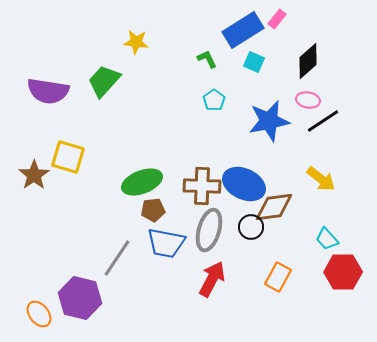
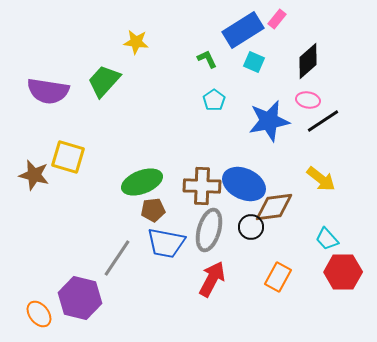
brown star: rotated 24 degrees counterclockwise
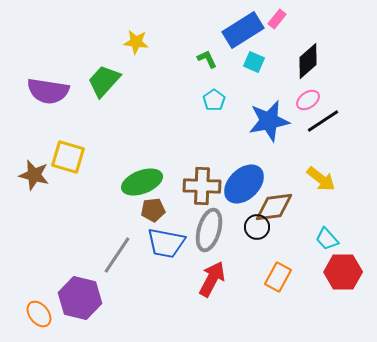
pink ellipse: rotated 45 degrees counterclockwise
blue ellipse: rotated 69 degrees counterclockwise
black circle: moved 6 px right
gray line: moved 3 px up
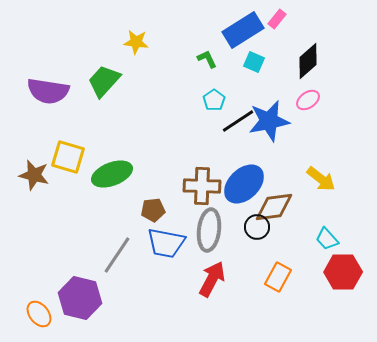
black line: moved 85 px left
green ellipse: moved 30 px left, 8 px up
gray ellipse: rotated 9 degrees counterclockwise
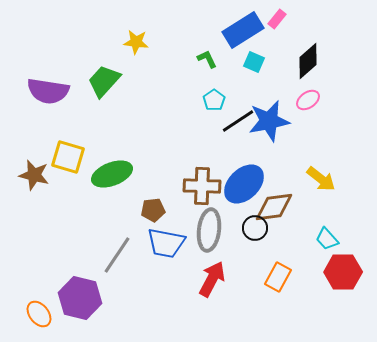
black circle: moved 2 px left, 1 px down
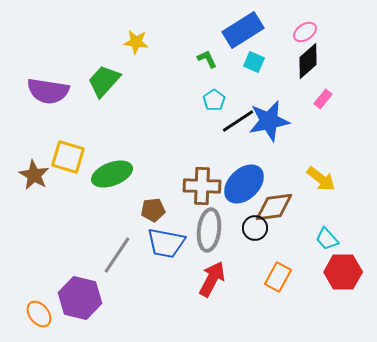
pink rectangle: moved 46 px right, 80 px down
pink ellipse: moved 3 px left, 68 px up
brown star: rotated 16 degrees clockwise
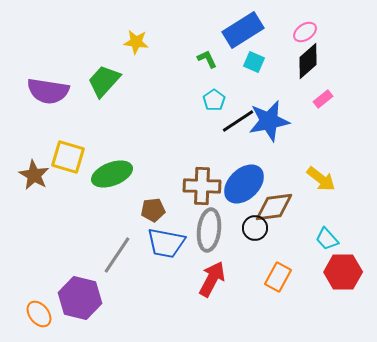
pink rectangle: rotated 12 degrees clockwise
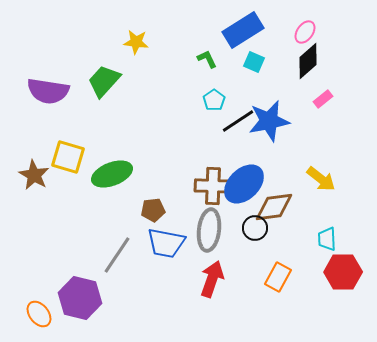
pink ellipse: rotated 20 degrees counterclockwise
brown cross: moved 11 px right
cyan trapezoid: rotated 40 degrees clockwise
red arrow: rotated 9 degrees counterclockwise
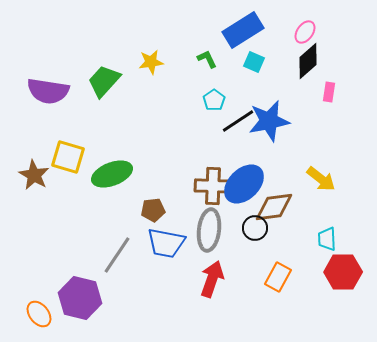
yellow star: moved 15 px right, 20 px down; rotated 15 degrees counterclockwise
pink rectangle: moved 6 px right, 7 px up; rotated 42 degrees counterclockwise
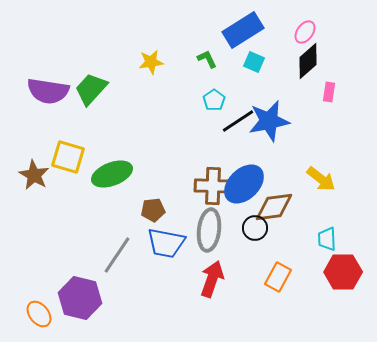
green trapezoid: moved 13 px left, 8 px down
